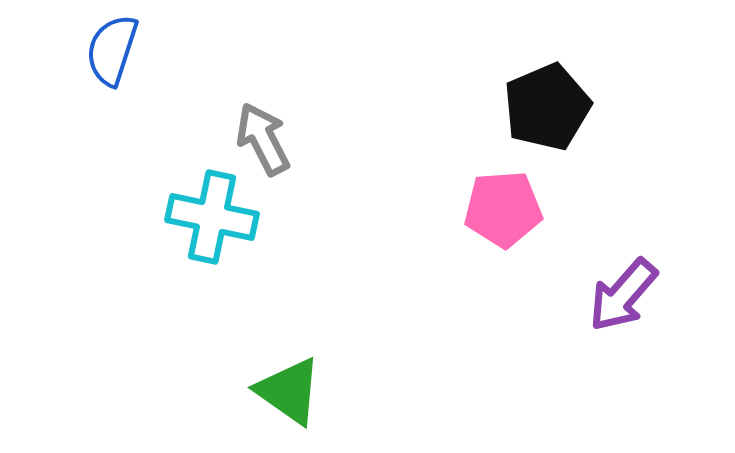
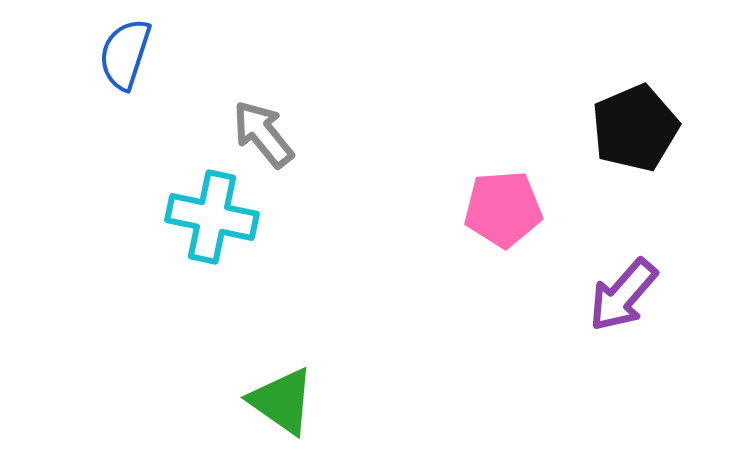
blue semicircle: moved 13 px right, 4 px down
black pentagon: moved 88 px right, 21 px down
gray arrow: moved 5 px up; rotated 12 degrees counterclockwise
green triangle: moved 7 px left, 10 px down
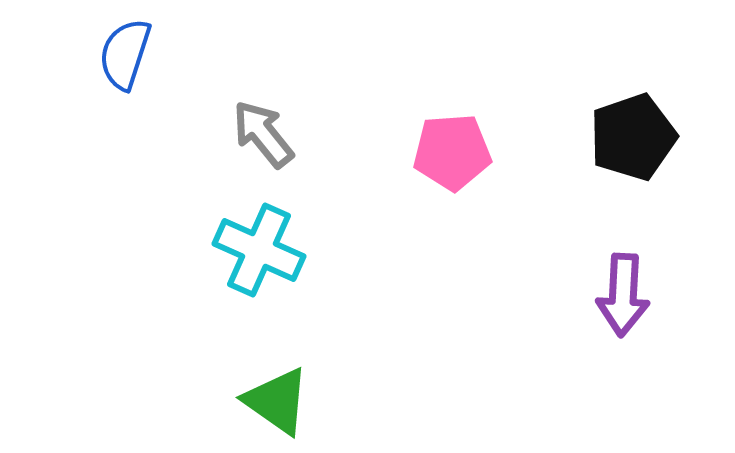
black pentagon: moved 2 px left, 9 px down; rotated 4 degrees clockwise
pink pentagon: moved 51 px left, 57 px up
cyan cross: moved 47 px right, 33 px down; rotated 12 degrees clockwise
purple arrow: rotated 38 degrees counterclockwise
green triangle: moved 5 px left
